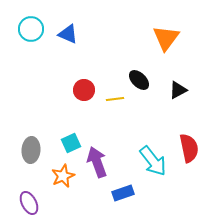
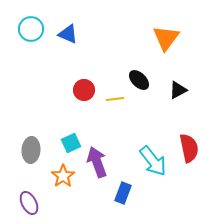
orange star: rotated 10 degrees counterclockwise
blue rectangle: rotated 50 degrees counterclockwise
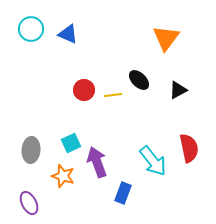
yellow line: moved 2 px left, 4 px up
orange star: rotated 20 degrees counterclockwise
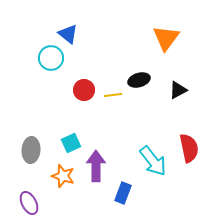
cyan circle: moved 20 px right, 29 px down
blue triangle: rotated 15 degrees clockwise
black ellipse: rotated 60 degrees counterclockwise
purple arrow: moved 1 px left, 4 px down; rotated 20 degrees clockwise
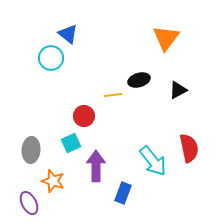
red circle: moved 26 px down
orange star: moved 10 px left, 5 px down
